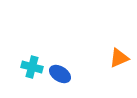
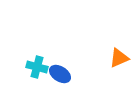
cyan cross: moved 5 px right
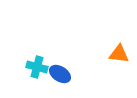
orange triangle: moved 4 px up; rotated 30 degrees clockwise
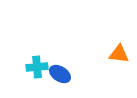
cyan cross: rotated 20 degrees counterclockwise
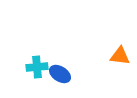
orange triangle: moved 1 px right, 2 px down
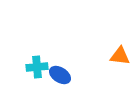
blue ellipse: moved 1 px down
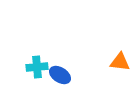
orange triangle: moved 6 px down
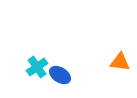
cyan cross: rotated 30 degrees counterclockwise
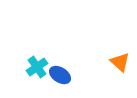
orange triangle: rotated 35 degrees clockwise
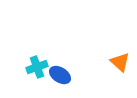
cyan cross: rotated 15 degrees clockwise
